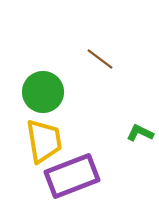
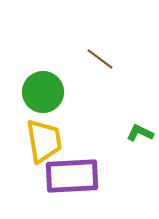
purple rectangle: rotated 18 degrees clockwise
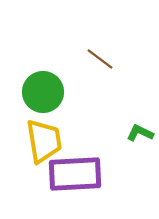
purple rectangle: moved 3 px right, 2 px up
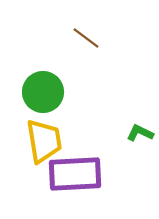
brown line: moved 14 px left, 21 px up
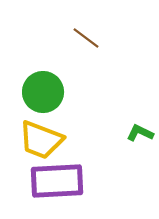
yellow trapezoid: moved 3 px left, 1 px up; rotated 120 degrees clockwise
purple rectangle: moved 18 px left, 7 px down
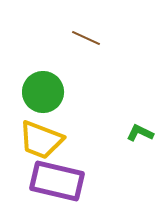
brown line: rotated 12 degrees counterclockwise
purple rectangle: rotated 16 degrees clockwise
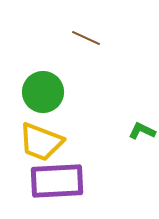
green L-shape: moved 2 px right, 2 px up
yellow trapezoid: moved 2 px down
purple rectangle: rotated 16 degrees counterclockwise
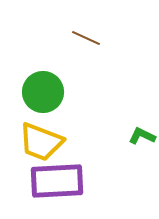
green L-shape: moved 5 px down
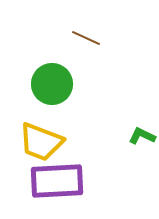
green circle: moved 9 px right, 8 px up
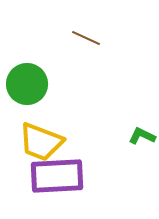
green circle: moved 25 px left
purple rectangle: moved 5 px up
